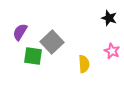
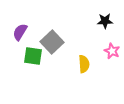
black star: moved 4 px left, 3 px down; rotated 21 degrees counterclockwise
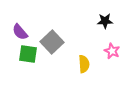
purple semicircle: rotated 72 degrees counterclockwise
green square: moved 5 px left, 2 px up
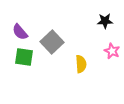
green square: moved 4 px left, 3 px down
yellow semicircle: moved 3 px left
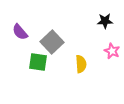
green square: moved 14 px right, 5 px down
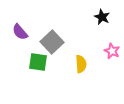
black star: moved 3 px left, 4 px up; rotated 28 degrees clockwise
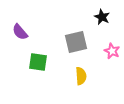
gray square: moved 24 px right; rotated 30 degrees clockwise
yellow semicircle: moved 12 px down
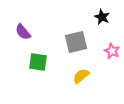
purple semicircle: moved 3 px right
yellow semicircle: rotated 126 degrees counterclockwise
